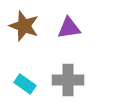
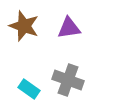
gray cross: rotated 20 degrees clockwise
cyan rectangle: moved 4 px right, 5 px down
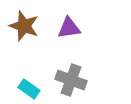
gray cross: moved 3 px right
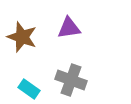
brown star: moved 2 px left, 11 px down
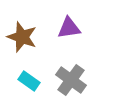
gray cross: rotated 16 degrees clockwise
cyan rectangle: moved 8 px up
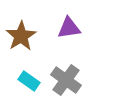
brown star: moved 1 px left, 1 px up; rotated 20 degrees clockwise
gray cross: moved 5 px left
